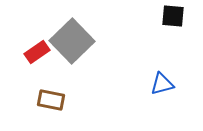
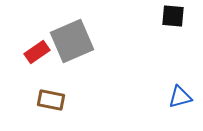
gray square: rotated 21 degrees clockwise
blue triangle: moved 18 px right, 13 px down
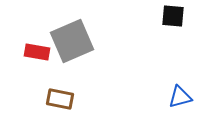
red rectangle: rotated 45 degrees clockwise
brown rectangle: moved 9 px right, 1 px up
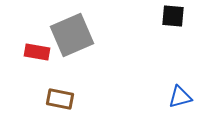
gray square: moved 6 px up
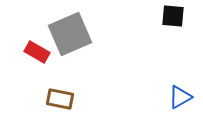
gray square: moved 2 px left, 1 px up
red rectangle: rotated 20 degrees clockwise
blue triangle: rotated 15 degrees counterclockwise
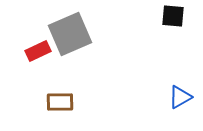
red rectangle: moved 1 px right, 1 px up; rotated 55 degrees counterclockwise
brown rectangle: moved 3 px down; rotated 12 degrees counterclockwise
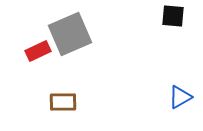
brown rectangle: moved 3 px right
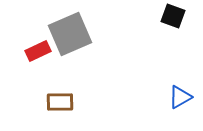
black square: rotated 15 degrees clockwise
brown rectangle: moved 3 px left
